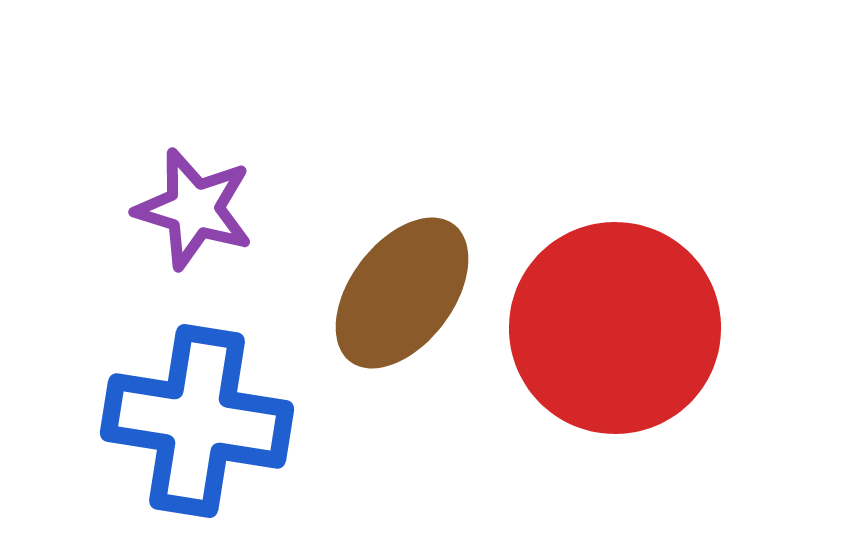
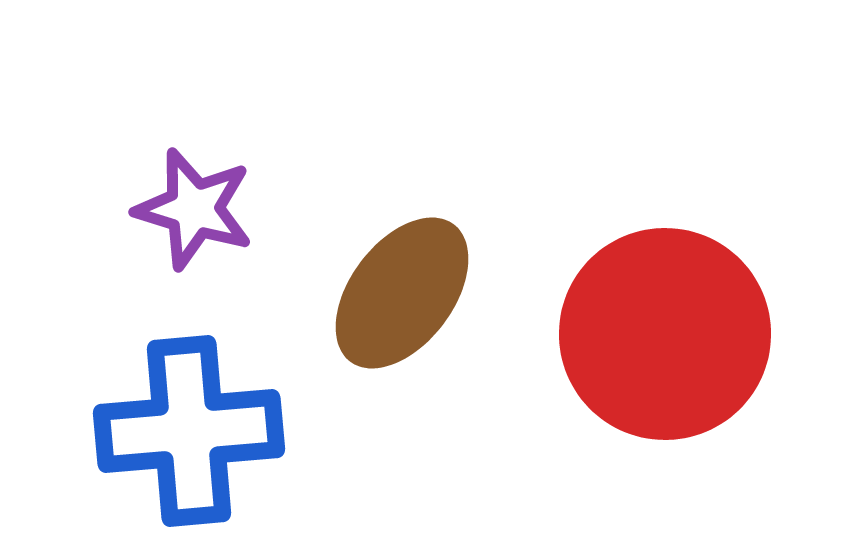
red circle: moved 50 px right, 6 px down
blue cross: moved 8 px left, 10 px down; rotated 14 degrees counterclockwise
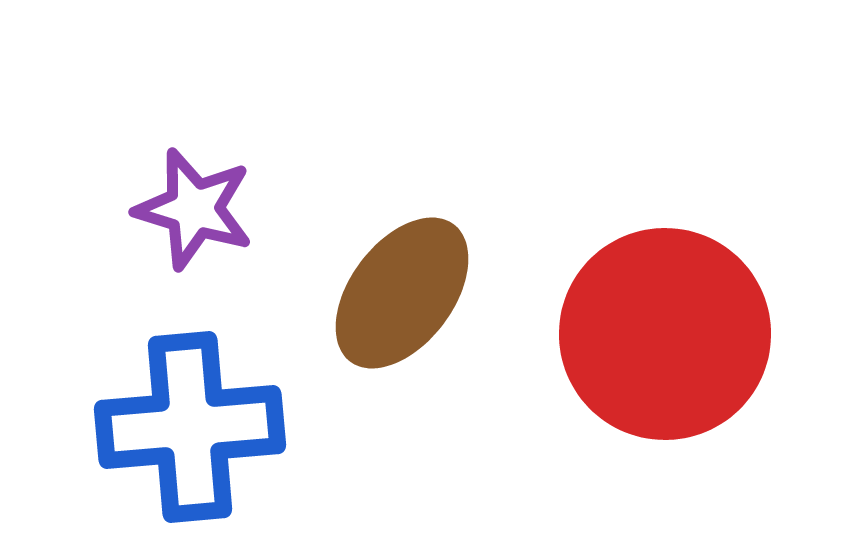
blue cross: moved 1 px right, 4 px up
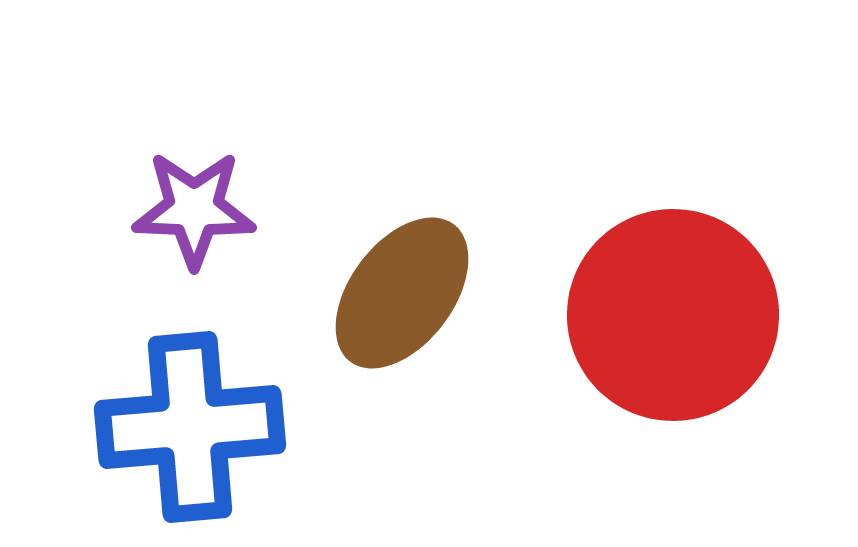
purple star: rotated 15 degrees counterclockwise
red circle: moved 8 px right, 19 px up
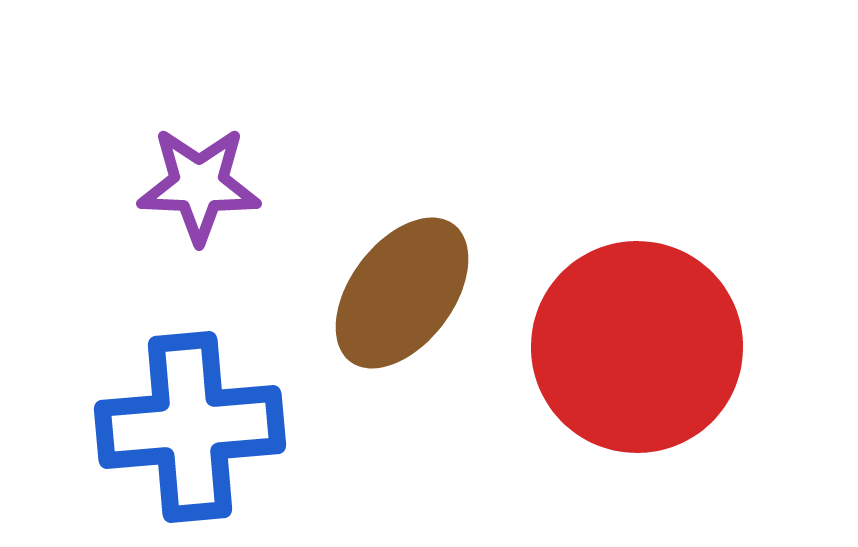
purple star: moved 5 px right, 24 px up
red circle: moved 36 px left, 32 px down
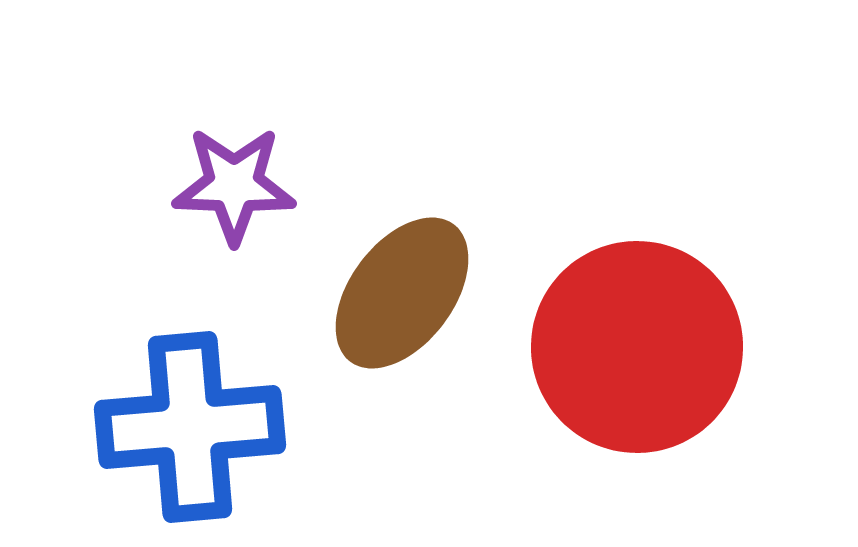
purple star: moved 35 px right
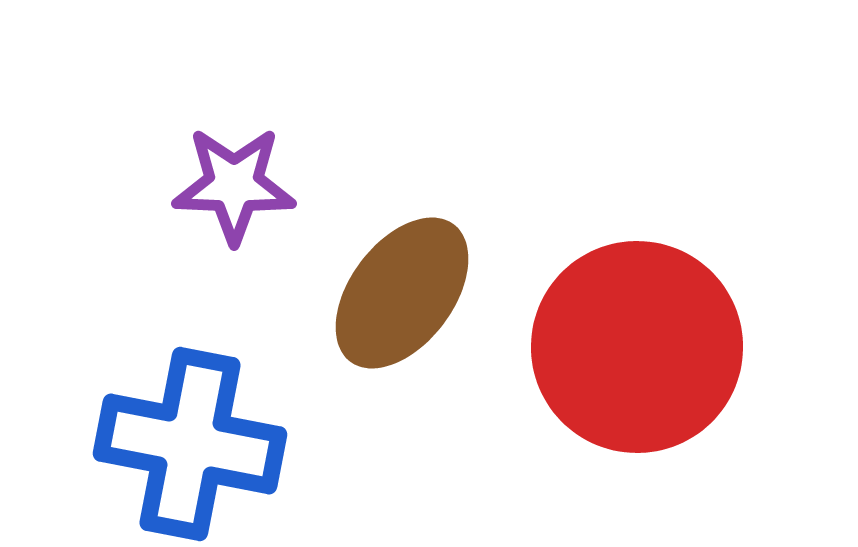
blue cross: moved 17 px down; rotated 16 degrees clockwise
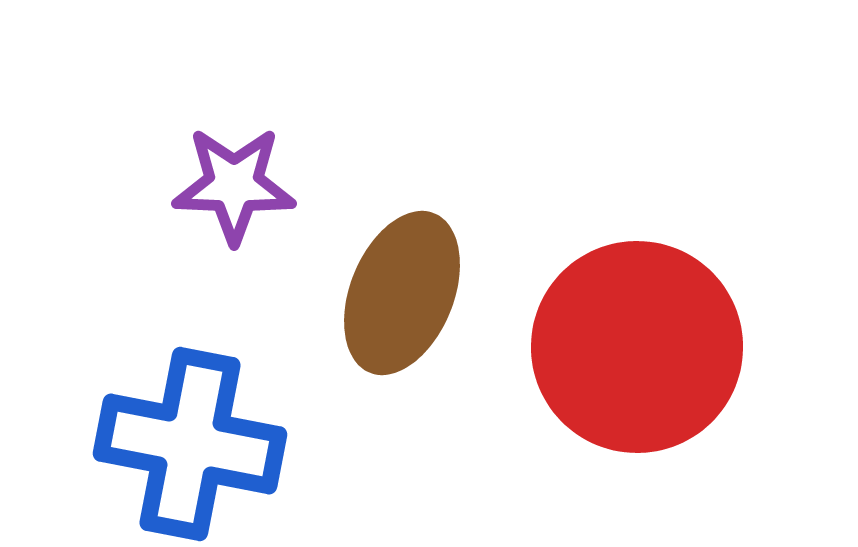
brown ellipse: rotated 15 degrees counterclockwise
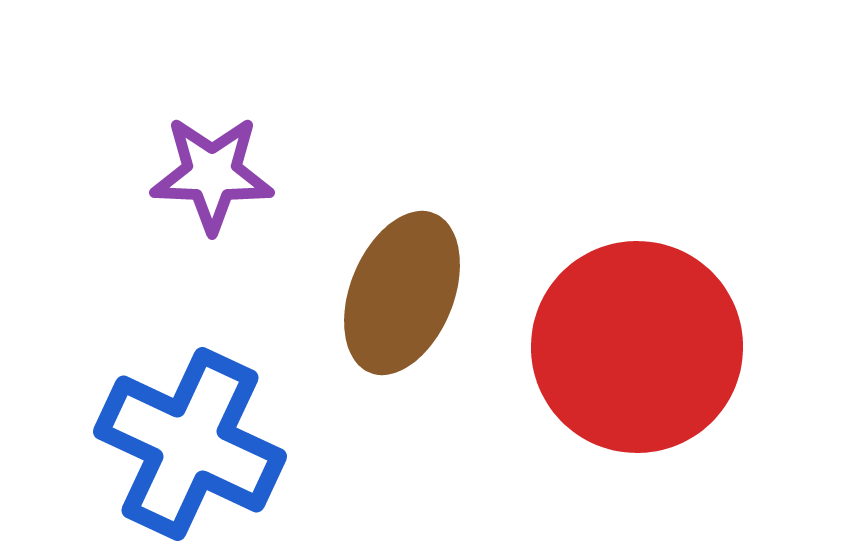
purple star: moved 22 px left, 11 px up
blue cross: rotated 14 degrees clockwise
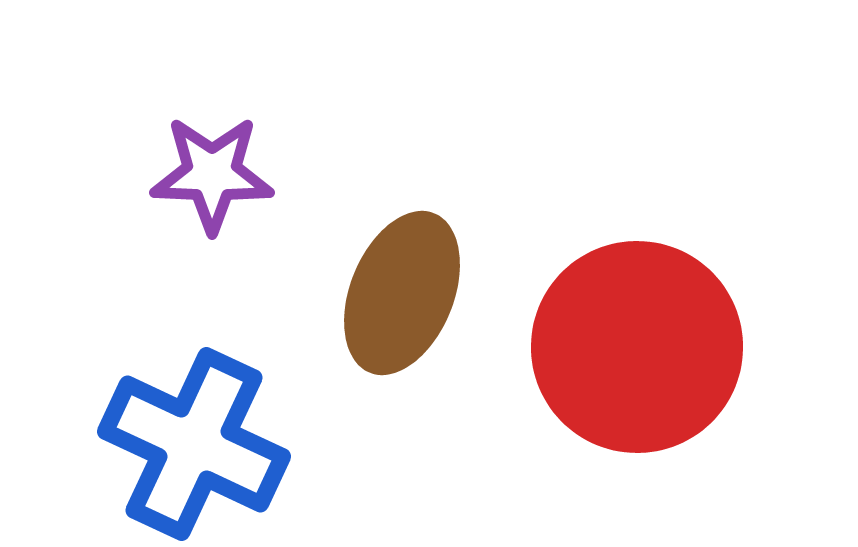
blue cross: moved 4 px right
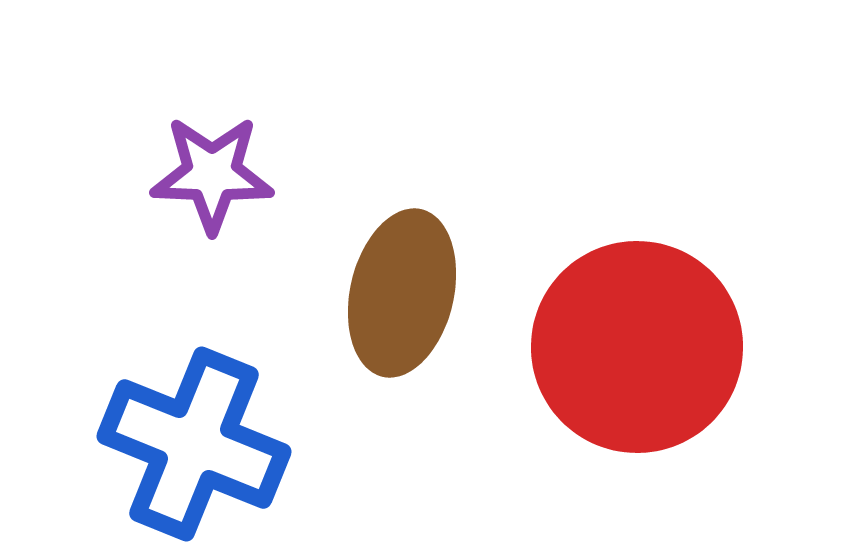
brown ellipse: rotated 9 degrees counterclockwise
blue cross: rotated 3 degrees counterclockwise
